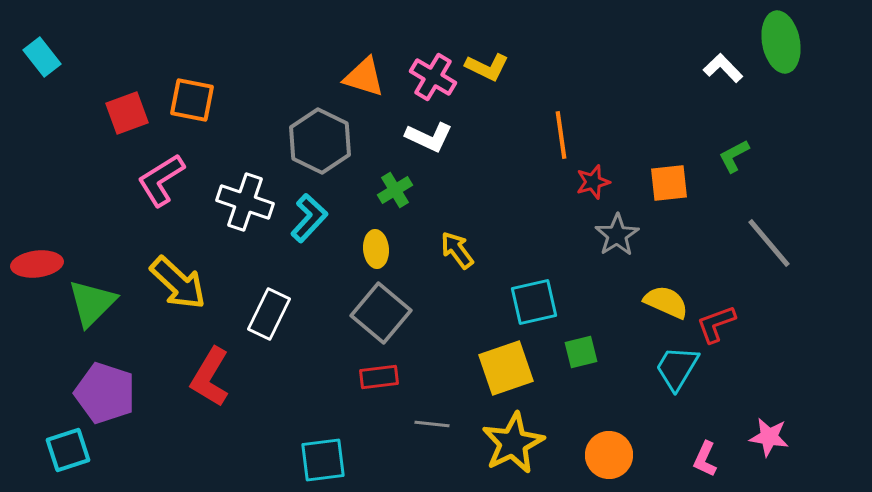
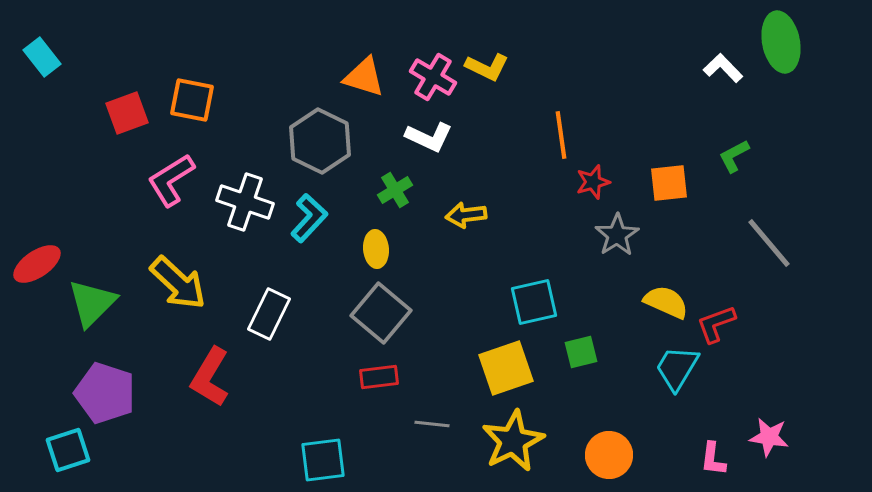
pink L-shape at (161, 180): moved 10 px right
yellow arrow at (457, 250): moved 9 px right, 35 px up; rotated 60 degrees counterclockwise
red ellipse at (37, 264): rotated 27 degrees counterclockwise
yellow star at (513, 443): moved 2 px up
pink L-shape at (705, 459): moved 8 px right; rotated 18 degrees counterclockwise
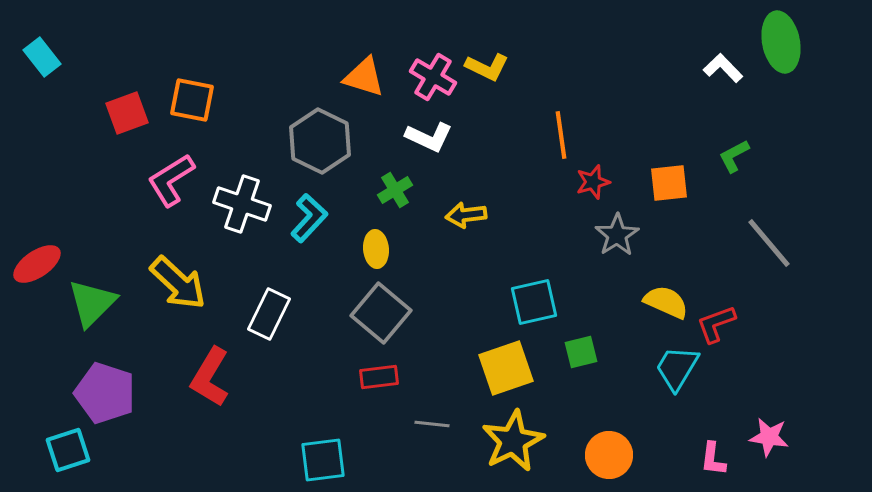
white cross at (245, 202): moved 3 px left, 2 px down
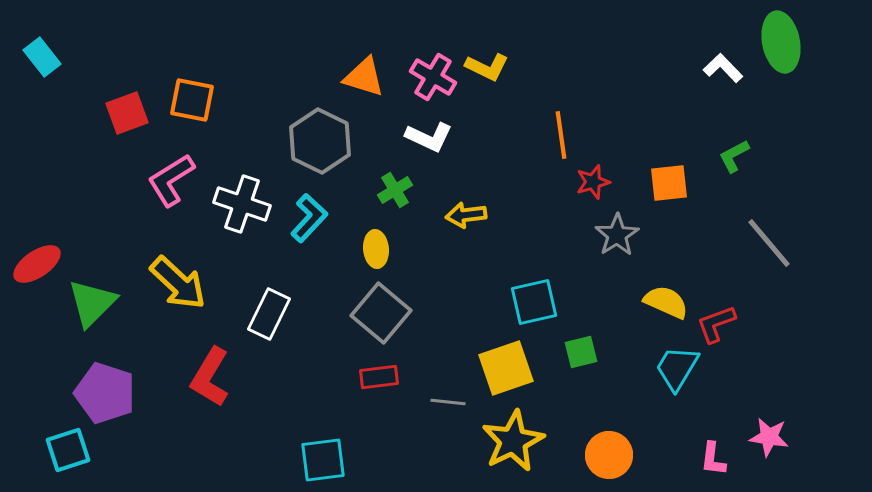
gray line at (432, 424): moved 16 px right, 22 px up
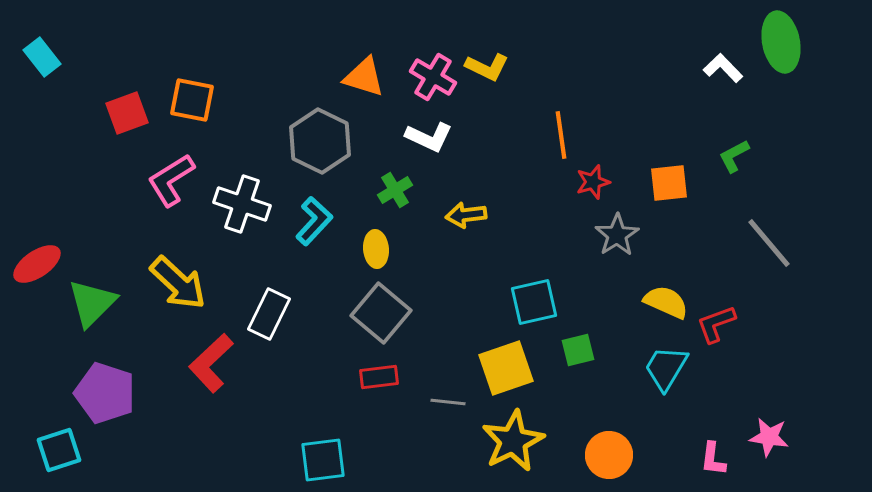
cyan L-shape at (309, 218): moved 5 px right, 3 px down
green square at (581, 352): moved 3 px left, 2 px up
cyan trapezoid at (677, 368): moved 11 px left
red L-shape at (210, 377): moved 1 px right, 14 px up; rotated 16 degrees clockwise
cyan square at (68, 450): moved 9 px left
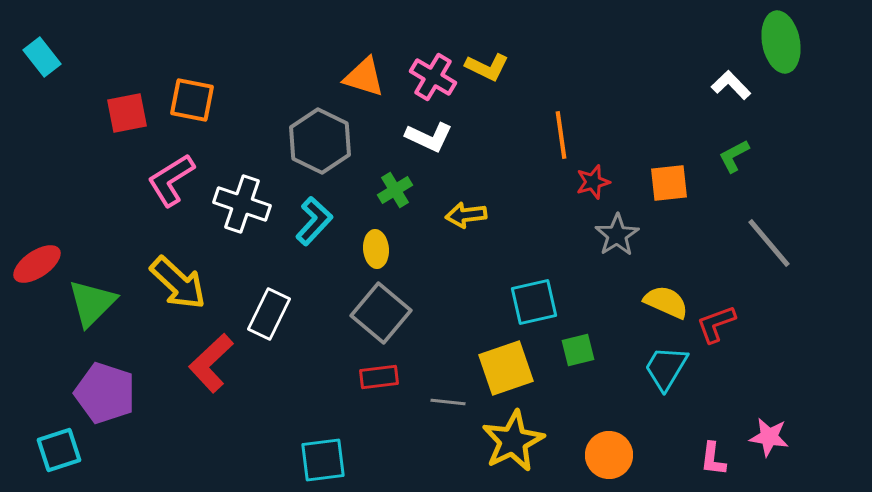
white L-shape at (723, 68): moved 8 px right, 17 px down
red square at (127, 113): rotated 9 degrees clockwise
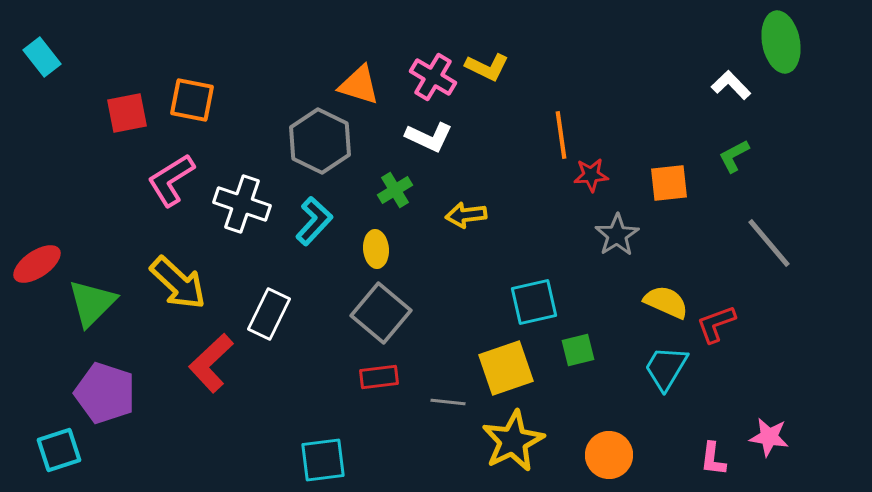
orange triangle at (364, 77): moved 5 px left, 8 px down
red star at (593, 182): moved 2 px left, 7 px up; rotated 12 degrees clockwise
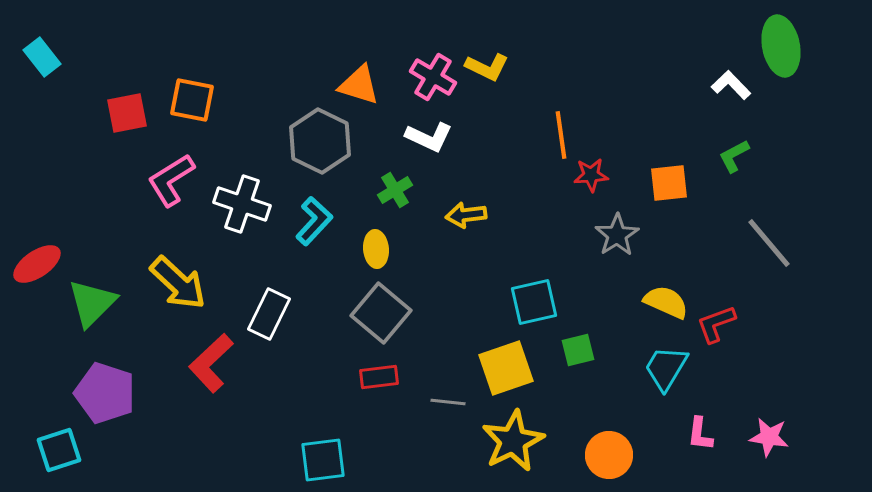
green ellipse at (781, 42): moved 4 px down
pink L-shape at (713, 459): moved 13 px left, 25 px up
